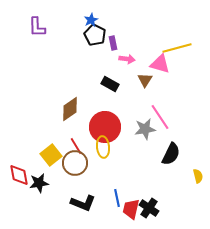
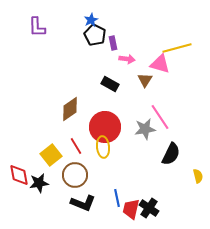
brown circle: moved 12 px down
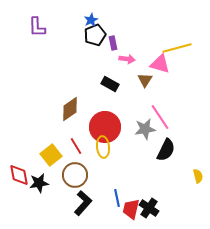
black pentagon: rotated 25 degrees clockwise
black semicircle: moved 5 px left, 4 px up
black L-shape: rotated 70 degrees counterclockwise
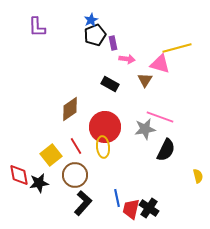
pink line: rotated 36 degrees counterclockwise
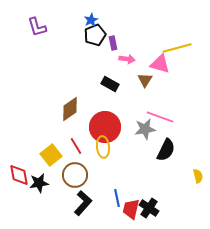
purple L-shape: rotated 15 degrees counterclockwise
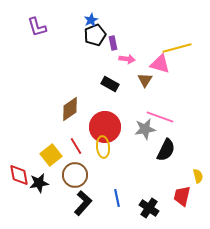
red trapezoid: moved 51 px right, 13 px up
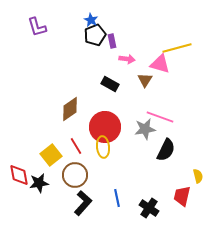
blue star: rotated 16 degrees counterclockwise
purple rectangle: moved 1 px left, 2 px up
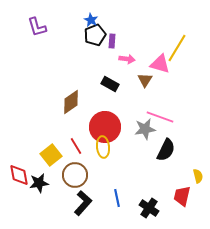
purple rectangle: rotated 16 degrees clockwise
yellow line: rotated 44 degrees counterclockwise
brown diamond: moved 1 px right, 7 px up
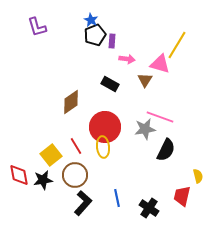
yellow line: moved 3 px up
black star: moved 4 px right, 3 px up
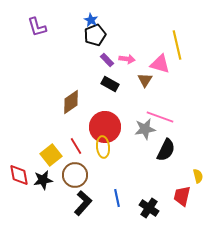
purple rectangle: moved 5 px left, 19 px down; rotated 48 degrees counterclockwise
yellow line: rotated 44 degrees counterclockwise
